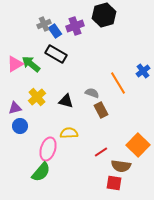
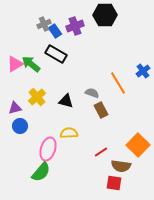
black hexagon: moved 1 px right; rotated 15 degrees clockwise
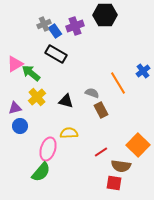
green arrow: moved 9 px down
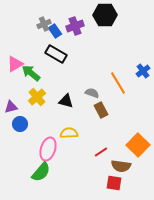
purple triangle: moved 4 px left, 1 px up
blue circle: moved 2 px up
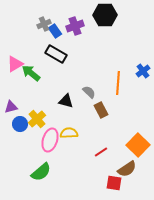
orange line: rotated 35 degrees clockwise
gray semicircle: moved 3 px left, 1 px up; rotated 24 degrees clockwise
yellow cross: moved 22 px down
pink ellipse: moved 2 px right, 9 px up
brown semicircle: moved 6 px right, 3 px down; rotated 42 degrees counterclockwise
green semicircle: rotated 10 degrees clockwise
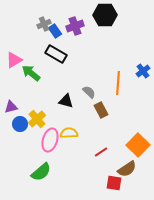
pink triangle: moved 1 px left, 4 px up
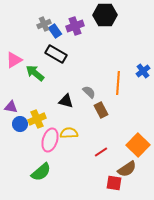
green arrow: moved 4 px right
purple triangle: rotated 24 degrees clockwise
yellow cross: rotated 18 degrees clockwise
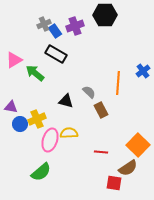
red line: rotated 40 degrees clockwise
brown semicircle: moved 1 px right, 1 px up
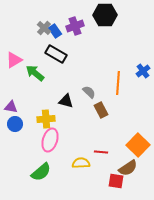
gray cross: moved 4 px down; rotated 24 degrees counterclockwise
yellow cross: moved 9 px right; rotated 18 degrees clockwise
blue circle: moved 5 px left
yellow semicircle: moved 12 px right, 30 px down
red square: moved 2 px right, 2 px up
